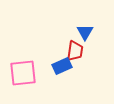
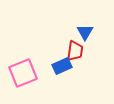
pink square: rotated 16 degrees counterclockwise
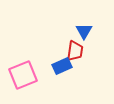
blue triangle: moved 1 px left, 1 px up
pink square: moved 2 px down
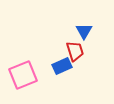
red trapezoid: rotated 25 degrees counterclockwise
